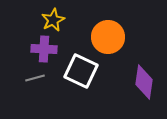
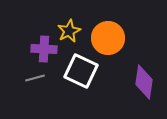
yellow star: moved 16 px right, 11 px down
orange circle: moved 1 px down
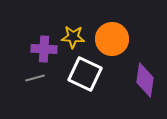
yellow star: moved 4 px right, 6 px down; rotated 30 degrees clockwise
orange circle: moved 4 px right, 1 px down
white square: moved 4 px right, 3 px down
purple diamond: moved 1 px right, 2 px up
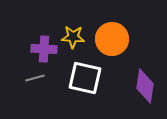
white square: moved 4 px down; rotated 12 degrees counterclockwise
purple diamond: moved 6 px down
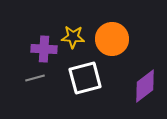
white square: rotated 28 degrees counterclockwise
purple diamond: rotated 44 degrees clockwise
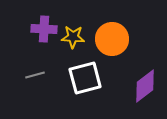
purple cross: moved 20 px up
gray line: moved 3 px up
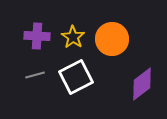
purple cross: moved 7 px left, 7 px down
yellow star: rotated 30 degrees clockwise
white square: moved 9 px left, 1 px up; rotated 12 degrees counterclockwise
purple diamond: moved 3 px left, 2 px up
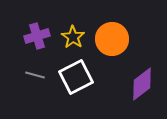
purple cross: rotated 20 degrees counterclockwise
gray line: rotated 30 degrees clockwise
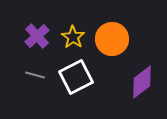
purple cross: rotated 25 degrees counterclockwise
purple diamond: moved 2 px up
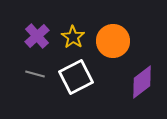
orange circle: moved 1 px right, 2 px down
gray line: moved 1 px up
